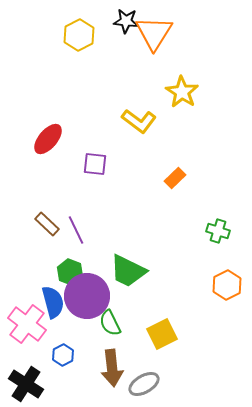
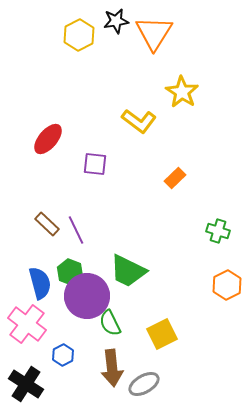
black star: moved 10 px left; rotated 15 degrees counterclockwise
blue semicircle: moved 13 px left, 19 px up
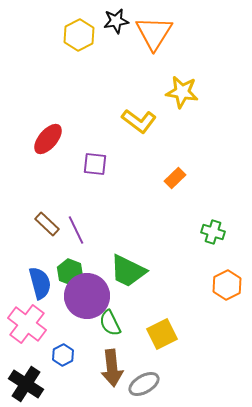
yellow star: rotated 24 degrees counterclockwise
green cross: moved 5 px left, 1 px down
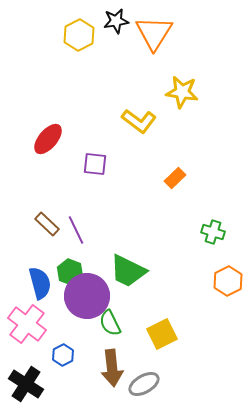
orange hexagon: moved 1 px right, 4 px up
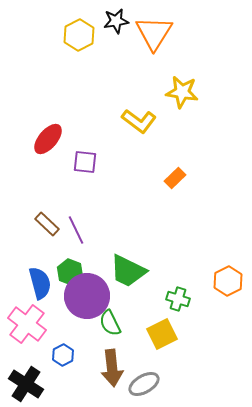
purple square: moved 10 px left, 2 px up
green cross: moved 35 px left, 67 px down
